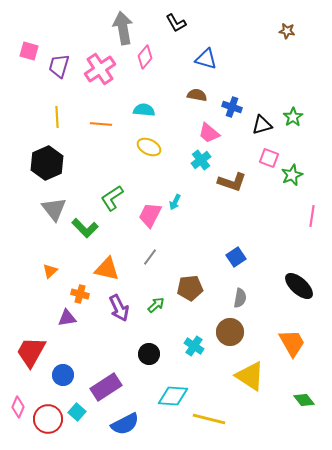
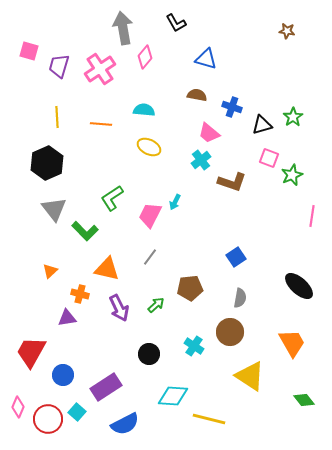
green L-shape at (85, 228): moved 3 px down
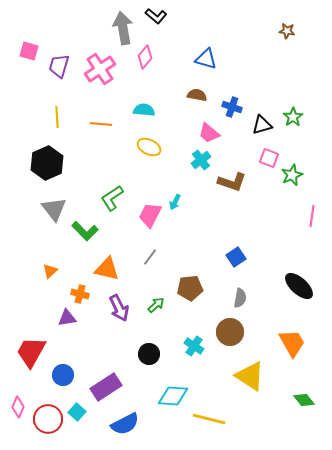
black L-shape at (176, 23): moved 20 px left, 7 px up; rotated 20 degrees counterclockwise
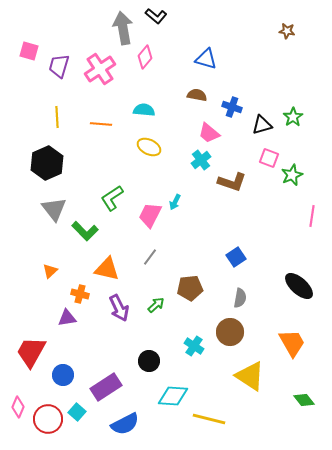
black circle at (149, 354): moved 7 px down
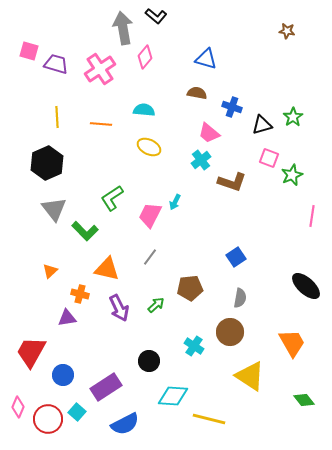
purple trapezoid at (59, 66): moved 3 px left, 2 px up; rotated 90 degrees clockwise
brown semicircle at (197, 95): moved 2 px up
black ellipse at (299, 286): moved 7 px right
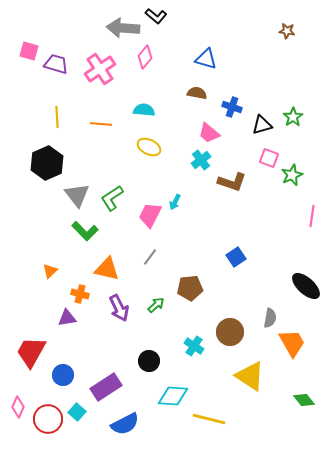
gray arrow at (123, 28): rotated 76 degrees counterclockwise
gray triangle at (54, 209): moved 23 px right, 14 px up
gray semicircle at (240, 298): moved 30 px right, 20 px down
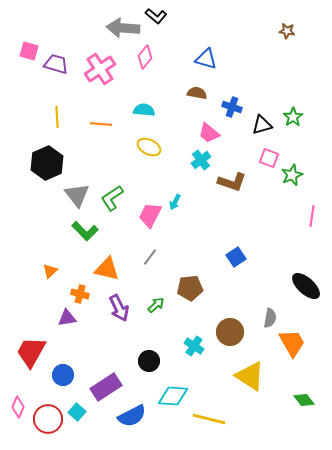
blue semicircle at (125, 424): moved 7 px right, 8 px up
